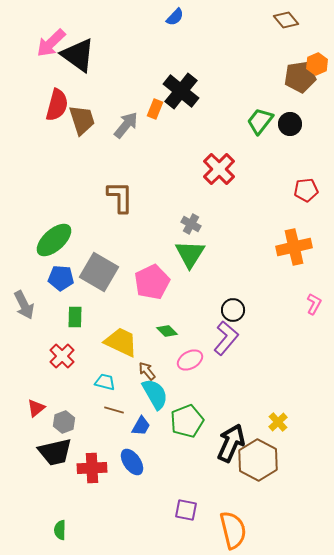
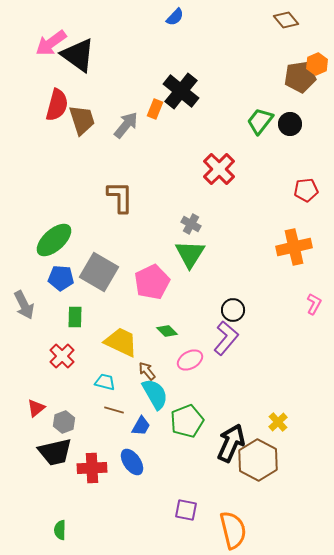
pink arrow at (51, 43): rotated 8 degrees clockwise
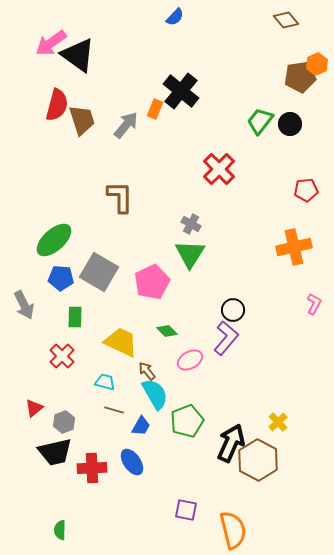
red triangle at (36, 408): moved 2 px left
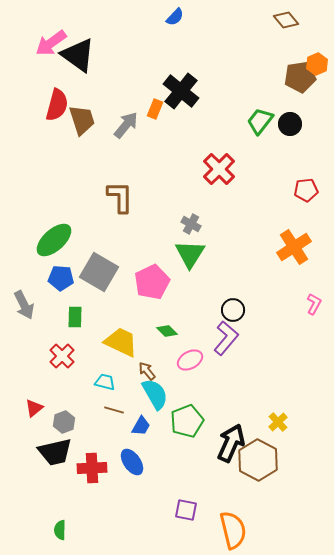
orange cross at (294, 247): rotated 20 degrees counterclockwise
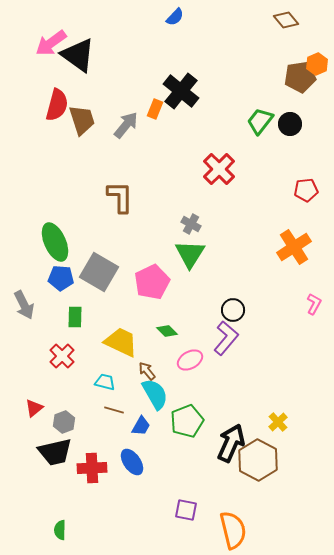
green ellipse at (54, 240): moved 1 px right, 2 px down; rotated 72 degrees counterclockwise
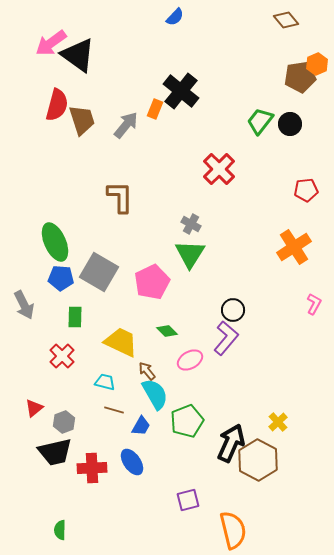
purple square at (186, 510): moved 2 px right, 10 px up; rotated 25 degrees counterclockwise
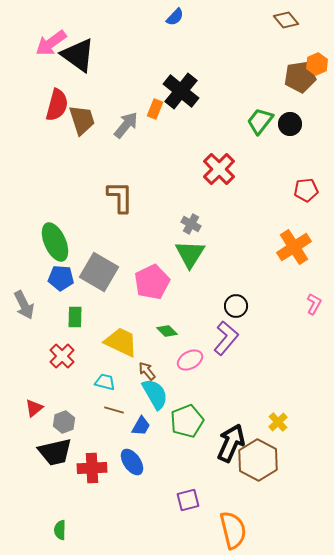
black circle at (233, 310): moved 3 px right, 4 px up
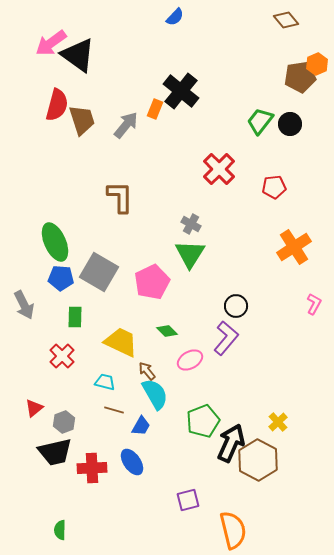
red pentagon at (306, 190): moved 32 px left, 3 px up
green pentagon at (187, 421): moved 16 px right
